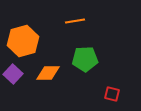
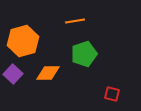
green pentagon: moved 1 px left, 5 px up; rotated 15 degrees counterclockwise
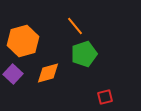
orange line: moved 5 px down; rotated 60 degrees clockwise
orange diamond: rotated 15 degrees counterclockwise
red square: moved 7 px left, 3 px down; rotated 28 degrees counterclockwise
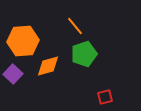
orange hexagon: rotated 12 degrees clockwise
orange diamond: moved 7 px up
